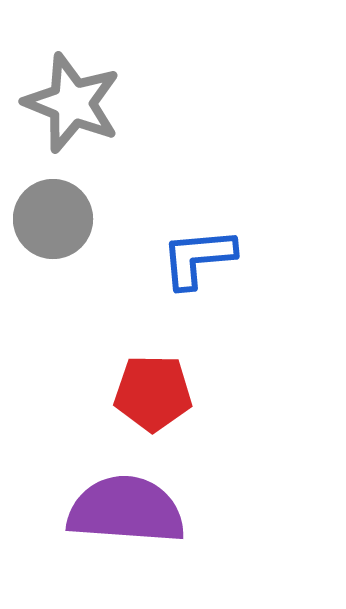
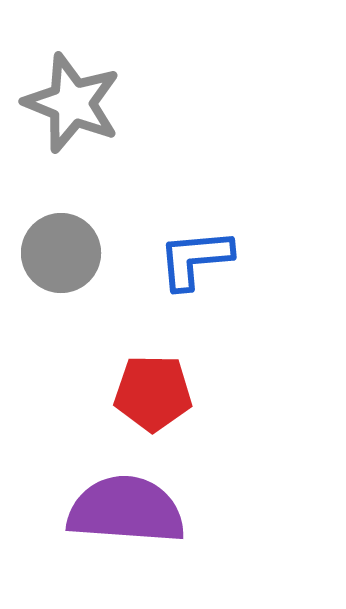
gray circle: moved 8 px right, 34 px down
blue L-shape: moved 3 px left, 1 px down
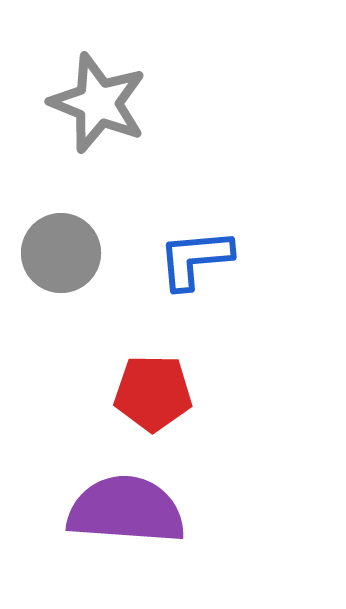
gray star: moved 26 px right
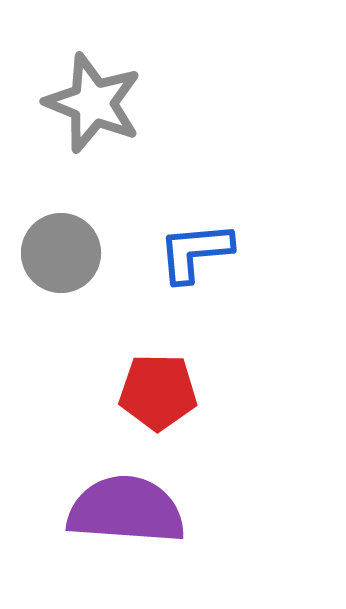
gray star: moved 5 px left
blue L-shape: moved 7 px up
red pentagon: moved 5 px right, 1 px up
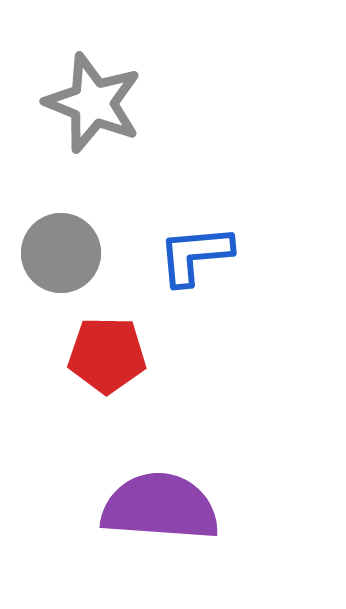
blue L-shape: moved 3 px down
red pentagon: moved 51 px left, 37 px up
purple semicircle: moved 34 px right, 3 px up
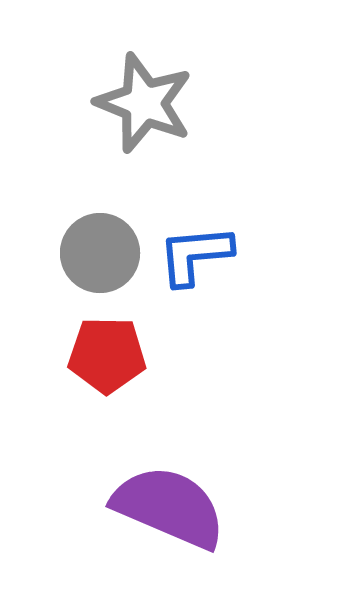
gray star: moved 51 px right
gray circle: moved 39 px right
purple semicircle: moved 9 px right; rotated 19 degrees clockwise
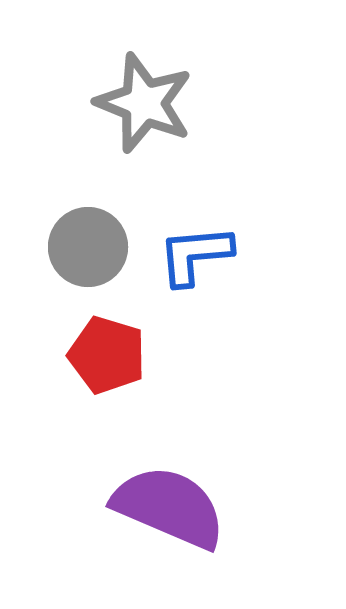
gray circle: moved 12 px left, 6 px up
red pentagon: rotated 16 degrees clockwise
